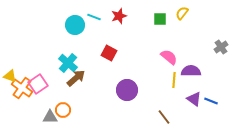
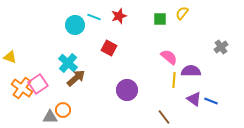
red square: moved 5 px up
yellow triangle: moved 19 px up
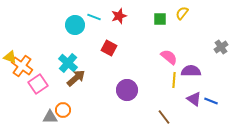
orange cross: moved 22 px up
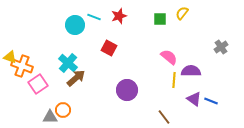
orange cross: rotated 15 degrees counterclockwise
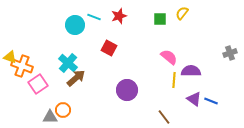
gray cross: moved 9 px right, 6 px down; rotated 16 degrees clockwise
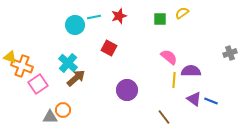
yellow semicircle: rotated 16 degrees clockwise
cyan line: rotated 32 degrees counterclockwise
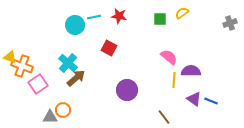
red star: rotated 28 degrees clockwise
gray cross: moved 30 px up
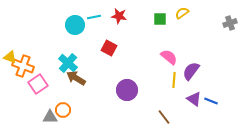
orange cross: moved 1 px right
purple semicircle: rotated 54 degrees counterclockwise
brown arrow: rotated 108 degrees counterclockwise
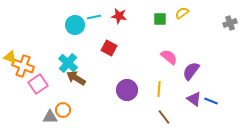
yellow line: moved 15 px left, 9 px down
